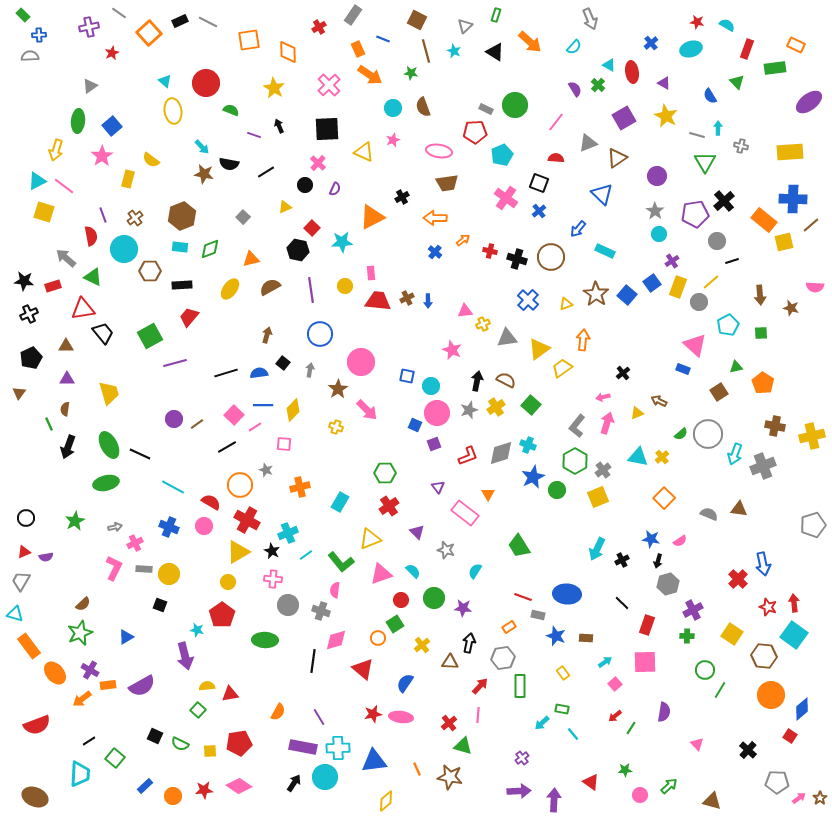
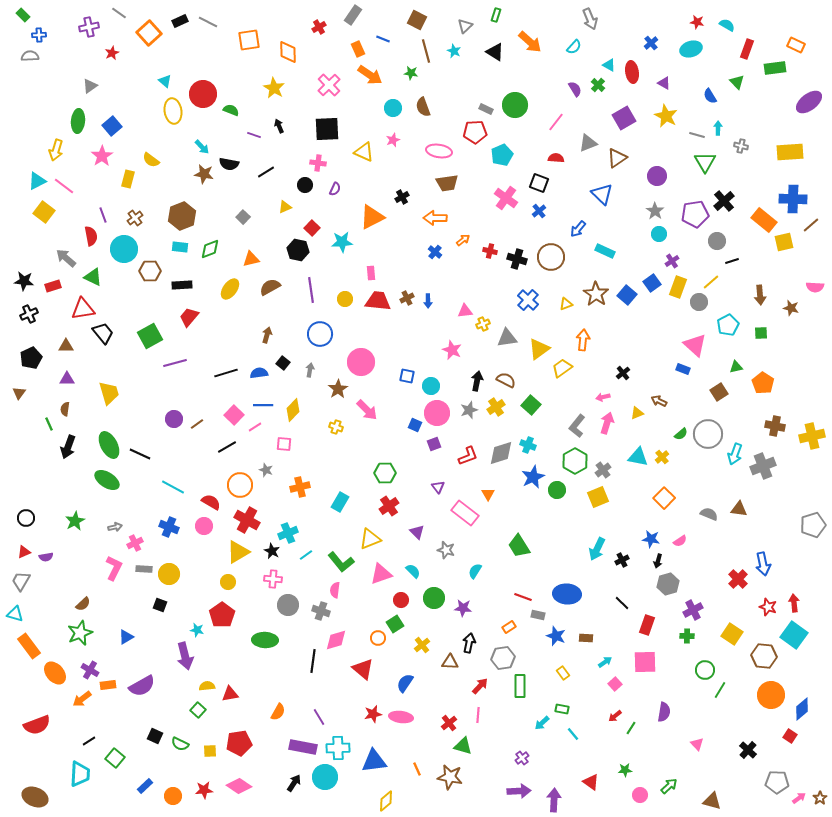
red circle at (206, 83): moved 3 px left, 11 px down
pink cross at (318, 163): rotated 35 degrees counterclockwise
yellow square at (44, 212): rotated 20 degrees clockwise
yellow circle at (345, 286): moved 13 px down
green ellipse at (106, 483): moved 1 px right, 3 px up; rotated 45 degrees clockwise
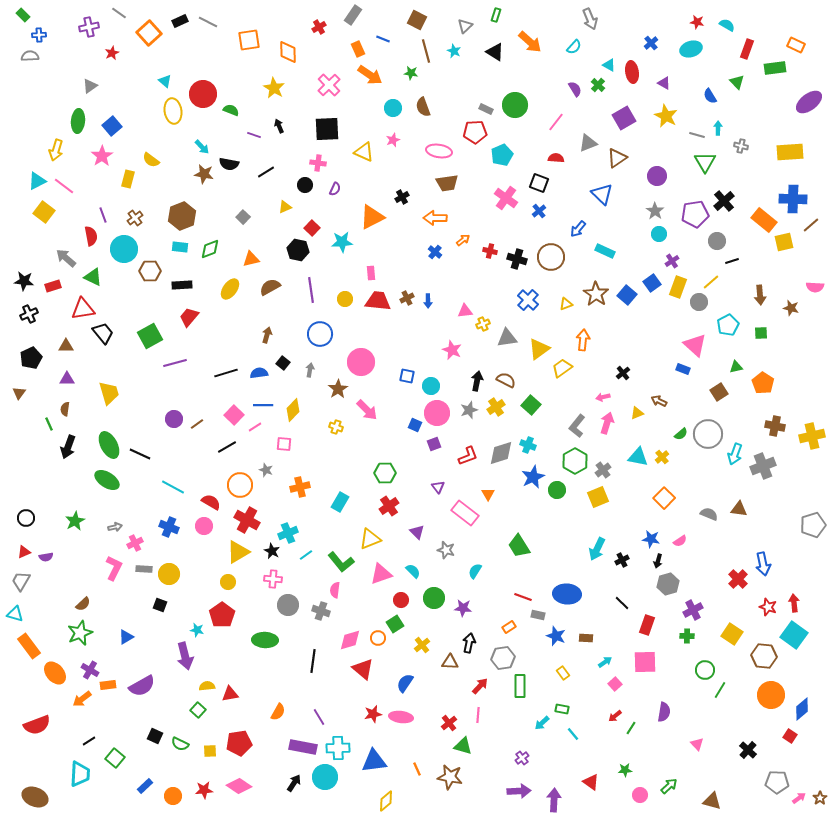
pink diamond at (336, 640): moved 14 px right
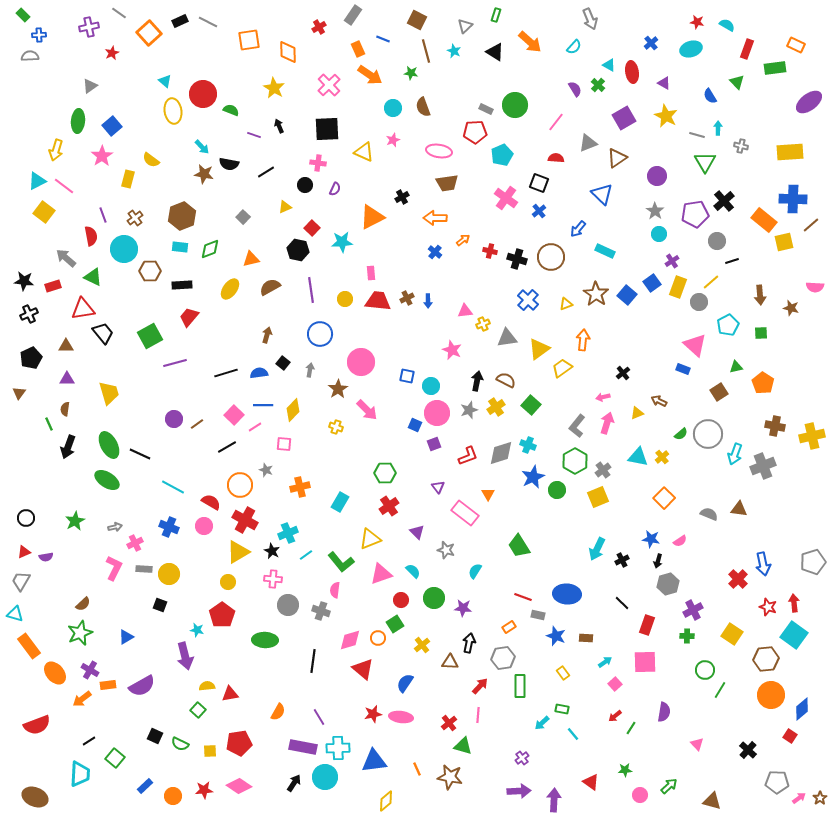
red cross at (247, 520): moved 2 px left
gray pentagon at (813, 525): moved 37 px down
brown hexagon at (764, 656): moved 2 px right, 3 px down; rotated 10 degrees counterclockwise
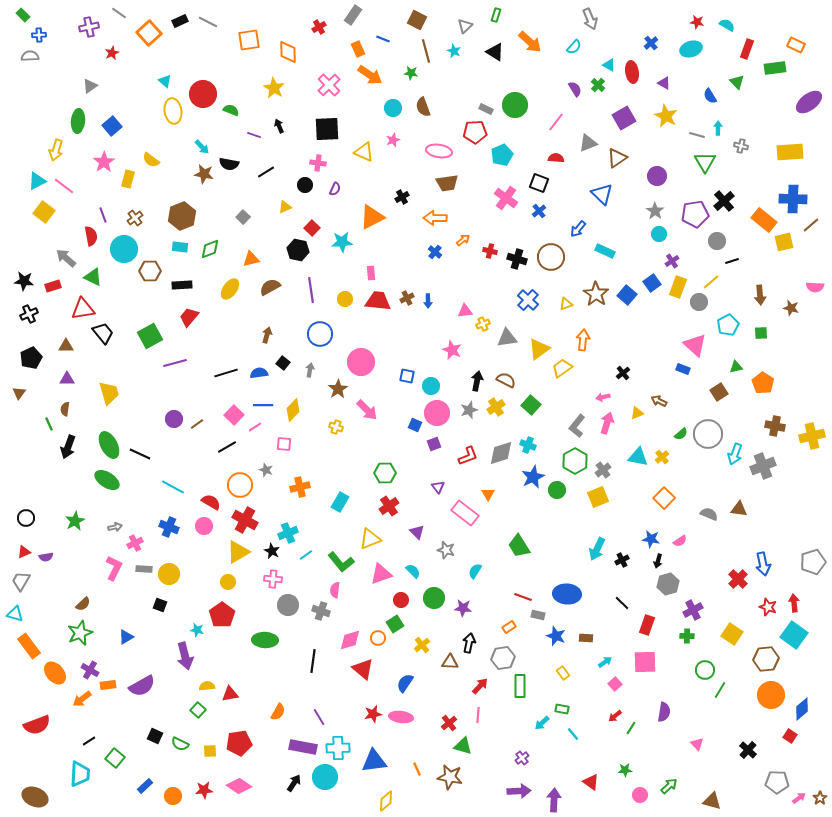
pink star at (102, 156): moved 2 px right, 6 px down
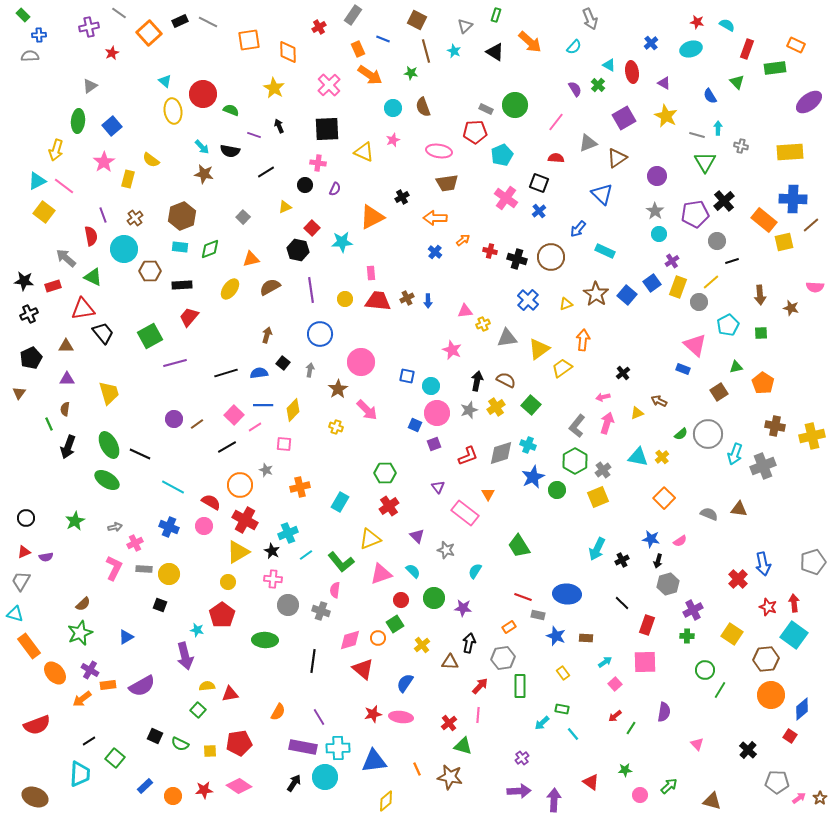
black semicircle at (229, 164): moved 1 px right, 13 px up
purple triangle at (417, 532): moved 4 px down
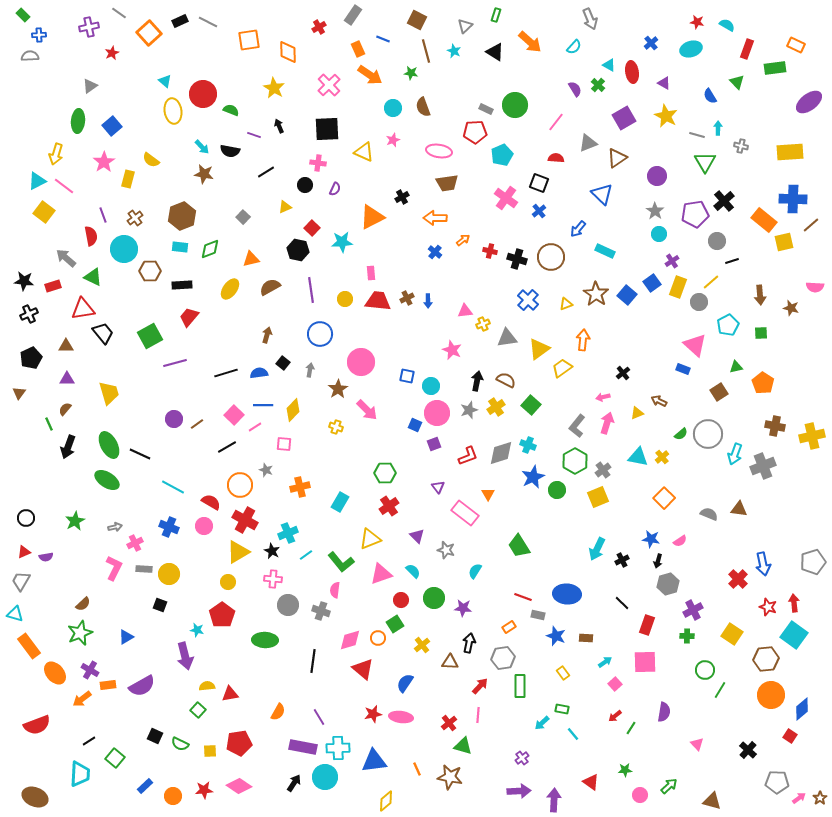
yellow arrow at (56, 150): moved 4 px down
brown semicircle at (65, 409): rotated 32 degrees clockwise
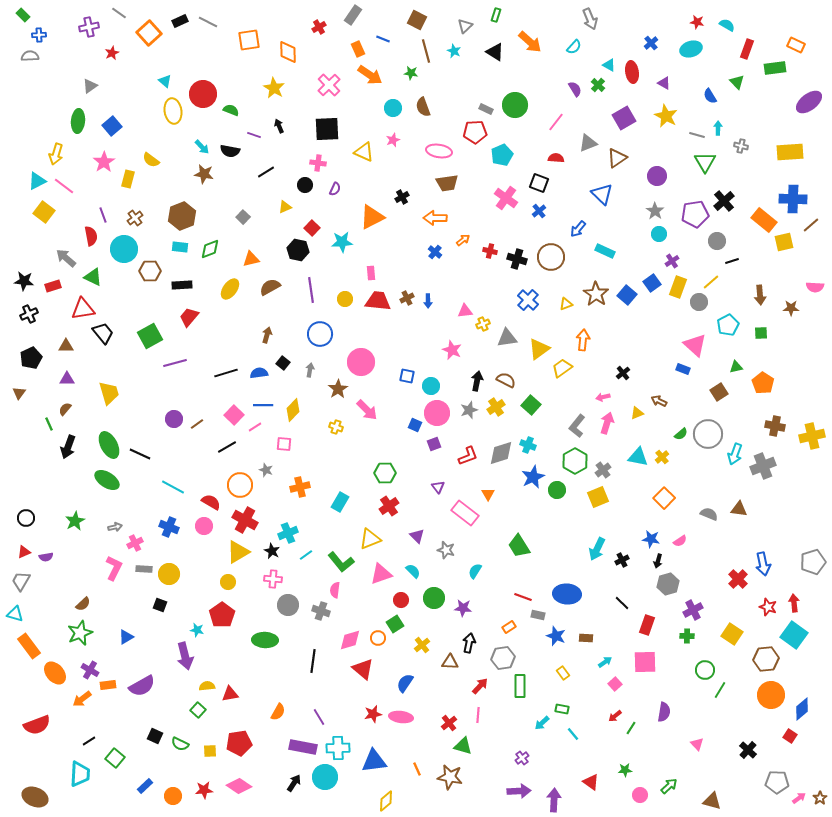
brown star at (791, 308): rotated 14 degrees counterclockwise
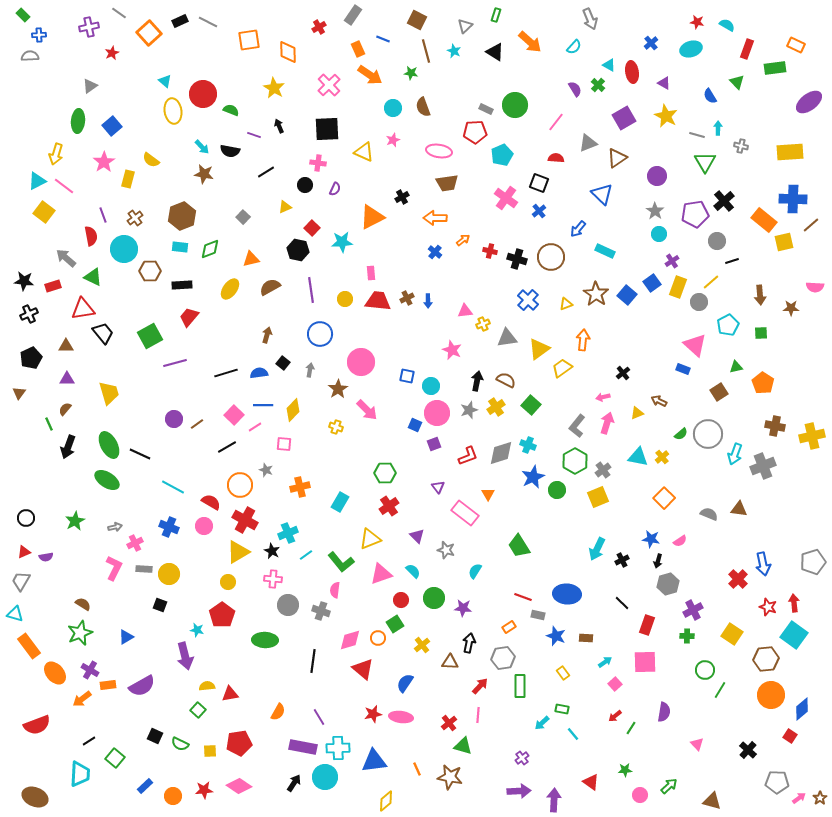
brown semicircle at (83, 604): rotated 105 degrees counterclockwise
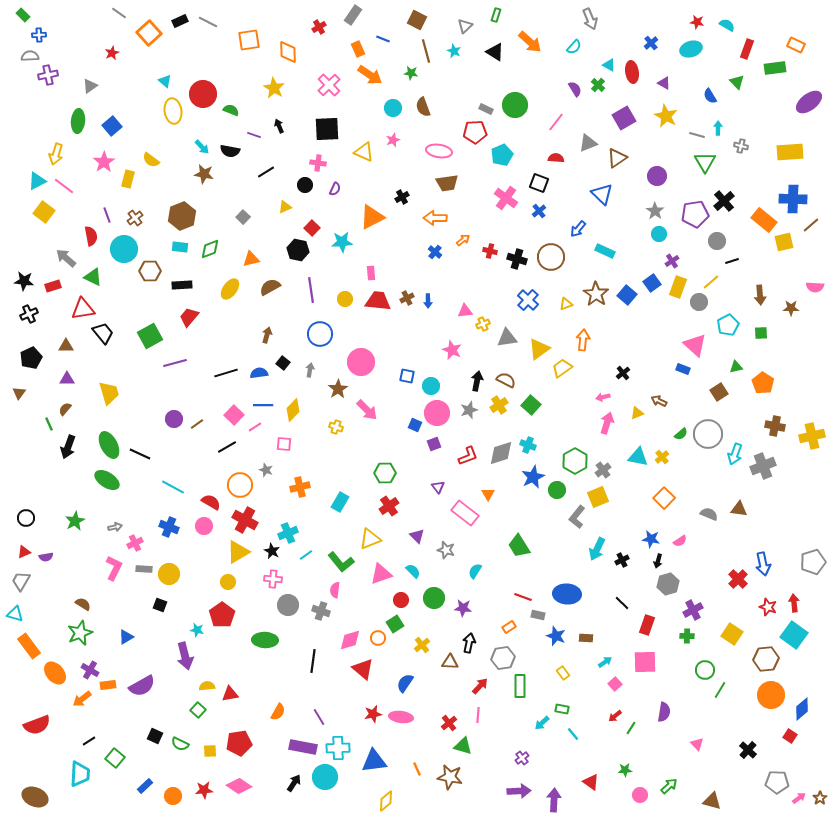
purple cross at (89, 27): moved 41 px left, 48 px down
purple line at (103, 215): moved 4 px right
yellow cross at (496, 407): moved 3 px right, 2 px up
gray L-shape at (577, 426): moved 91 px down
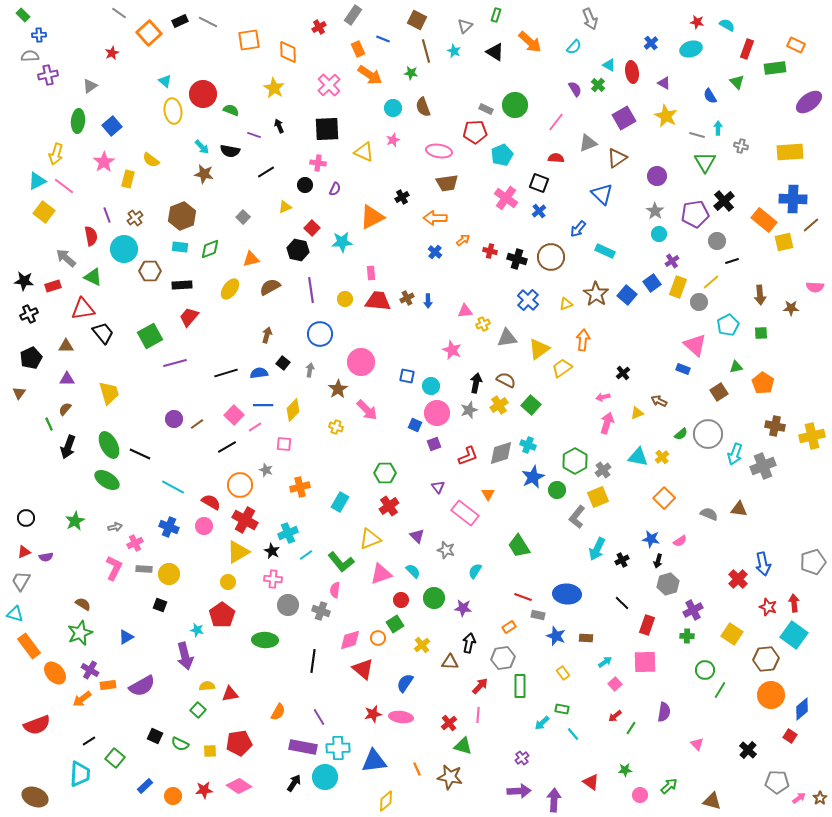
black arrow at (477, 381): moved 1 px left, 2 px down
